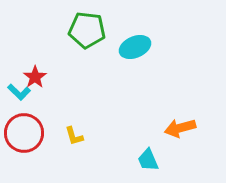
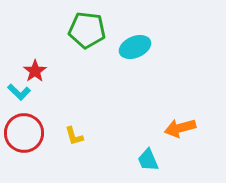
red star: moved 6 px up
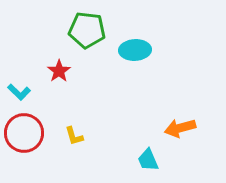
cyan ellipse: moved 3 px down; rotated 20 degrees clockwise
red star: moved 24 px right
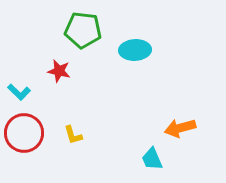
green pentagon: moved 4 px left
red star: rotated 25 degrees counterclockwise
yellow L-shape: moved 1 px left, 1 px up
cyan trapezoid: moved 4 px right, 1 px up
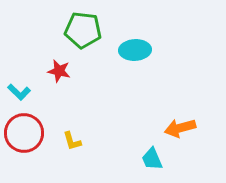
yellow L-shape: moved 1 px left, 6 px down
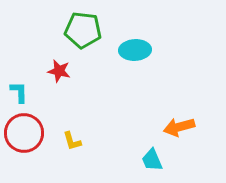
cyan L-shape: rotated 135 degrees counterclockwise
orange arrow: moved 1 px left, 1 px up
cyan trapezoid: moved 1 px down
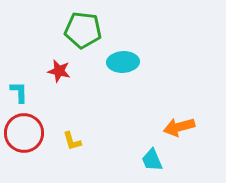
cyan ellipse: moved 12 px left, 12 px down
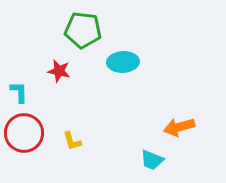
cyan trapezoid: rotated 45 degrees counterclockwise
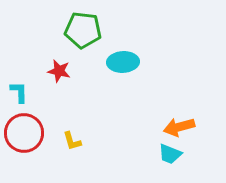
cyan trapezoid: moved 18 px right, 6 px up
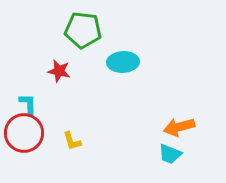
cyan L-shape: moved 9 px right, 12 px down
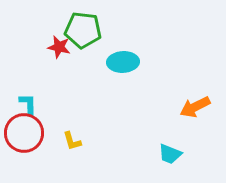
red star: moved 24 px up
orange arrow: moved 16 px right, 20 px up; rotated 12 degrees counterclockwise
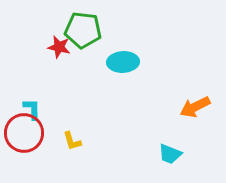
cyan L-shape: moved 4 px right, 5 px down
